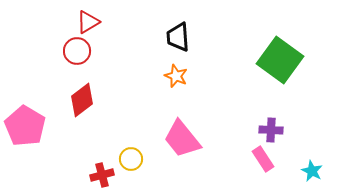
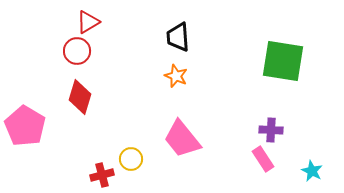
green square: moved 3 px right, 1 px down; rotated 27 degrees counterclockwise
red diamond: moved 2 px left, 3 px up; rotated 36 degrees counterclockwise
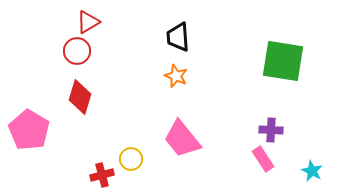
pink pentagon: moved 4 px right, 4 px down
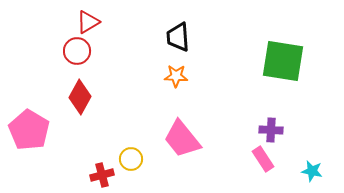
orange star: rotated 20 degrees counterclockwise
red diamond: rotated 12 degrees clockwise
cyan star: rotated 15 degrees counterclockwise
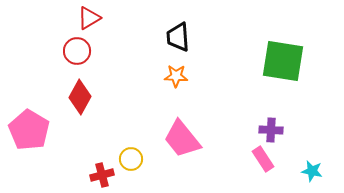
red triangle: moved 1 px right, 4 px up
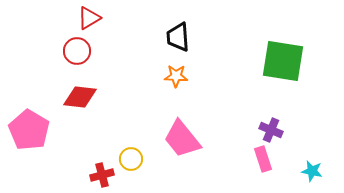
red diamond: rotated 68 degrees clockwise
purple cross: rotated 20 degrees clockwise
pink rectangle: rotated 15 degrees clockwise
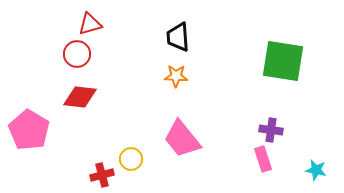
red triangle: moved 1 px right, 6 px down; rotated 15 degrees clockwise
red circle: moved 3 px down
purple cross: rotated 15 degrees counterclockwise
cyan star: moved 4 px right, 1 px up
